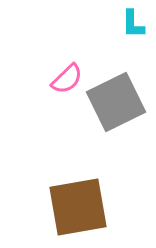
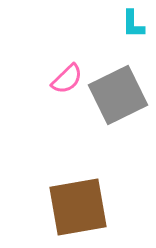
gray square: moved 2 px right, 7 px up
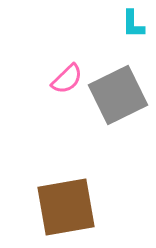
brown square: moved 12 px left
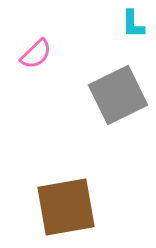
pink semicircle: moved 31 px left, 25 px up
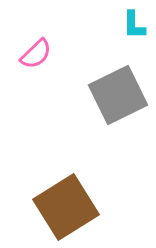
cyan L-shape: moved 1 px right, 1 px down
brown square: rotated 22 degrees counterclockwise
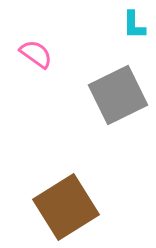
pink semicircle: rotated 100 degrees counterclockwise
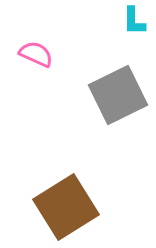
cyan L-shape: moved 4 px up
pink semicircle: rotated 12 degrees counterclockwise
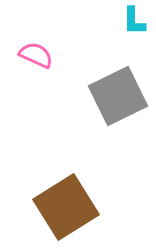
pink semicircle: moved 1 px down
gray square: moved 1 px down
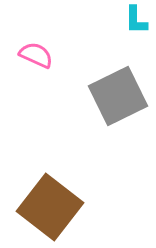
cyan L-shape: moved 2 px right, 1 px up
brown square: moved 16 px left; rotated 20 degrees counterclockwise
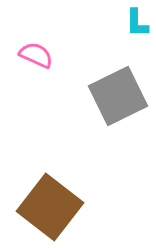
cyan L-shape: moved 1 px right, 3 px down
